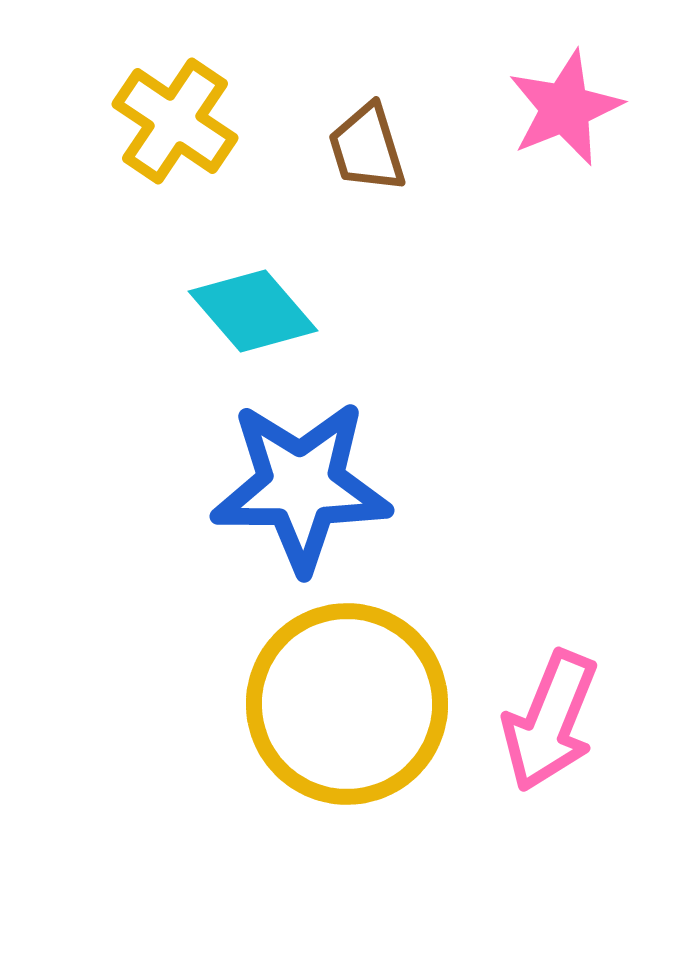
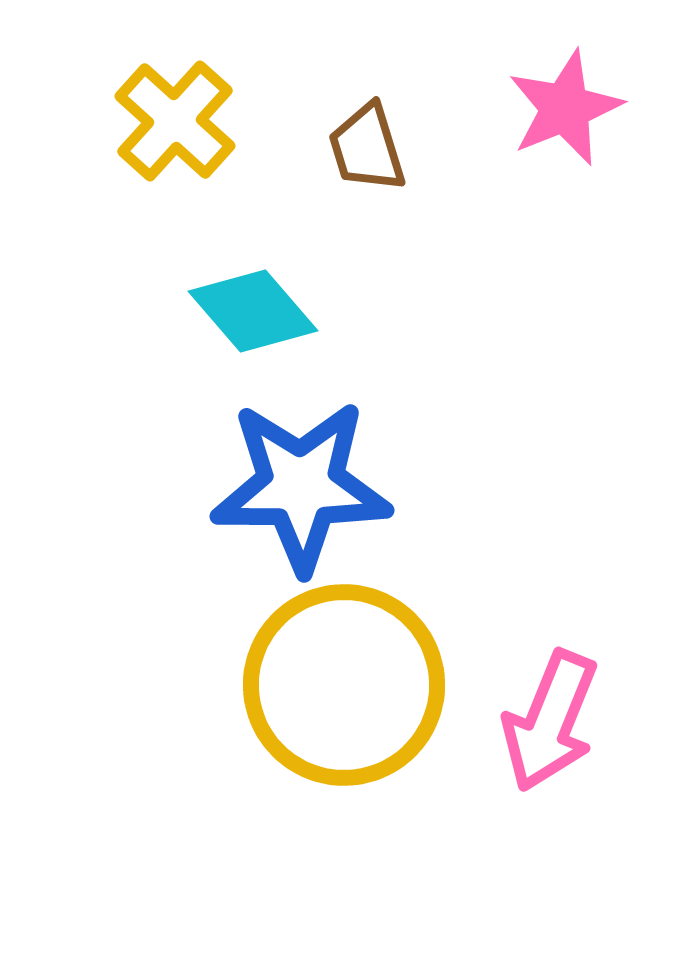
yellow cross: rotated 8 degrees clockwise
yellow circle: moved 3 px left, 19 px up
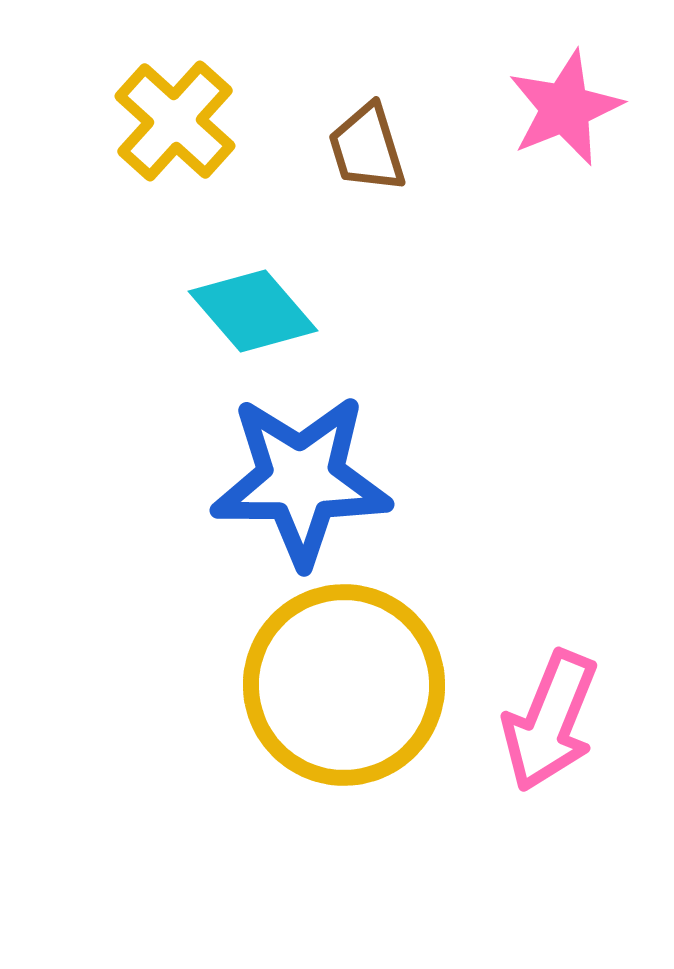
blue star: moved 6 px up
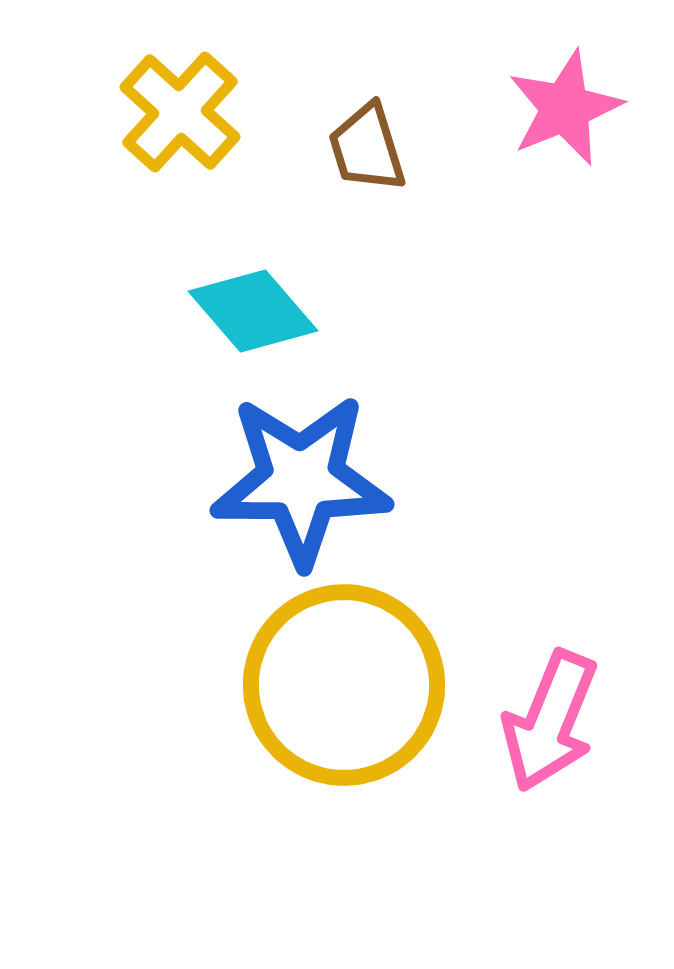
yellow cross: moved 5 px right, 9 px up
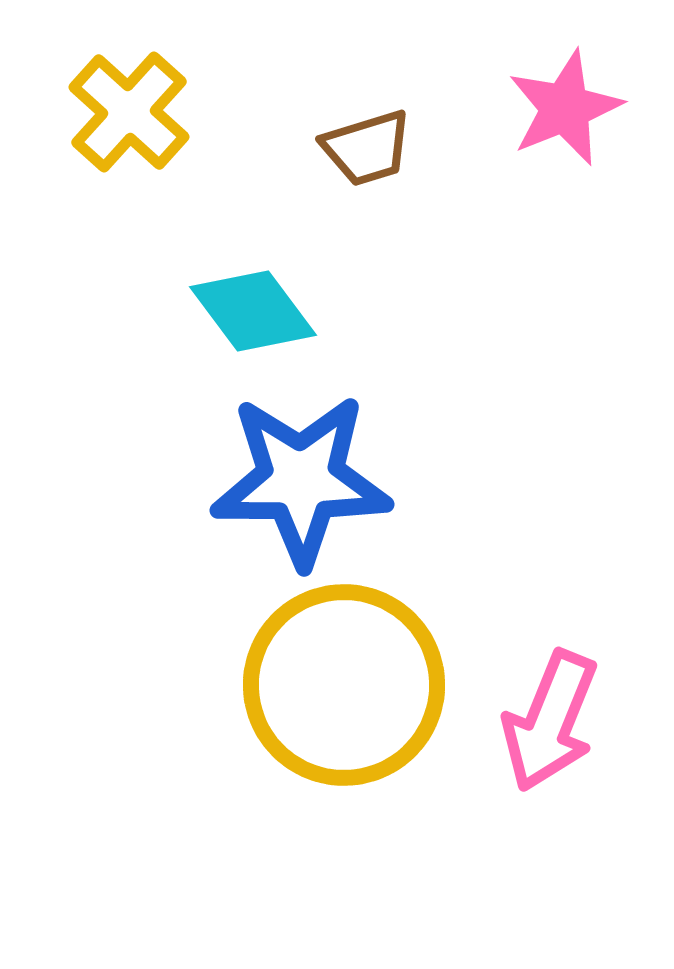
yellow cross: moved 51 px left
brown trapezoid: rotated 90 degrees counterclockwise
cyan diamond: rotated 4 degrees clockwise
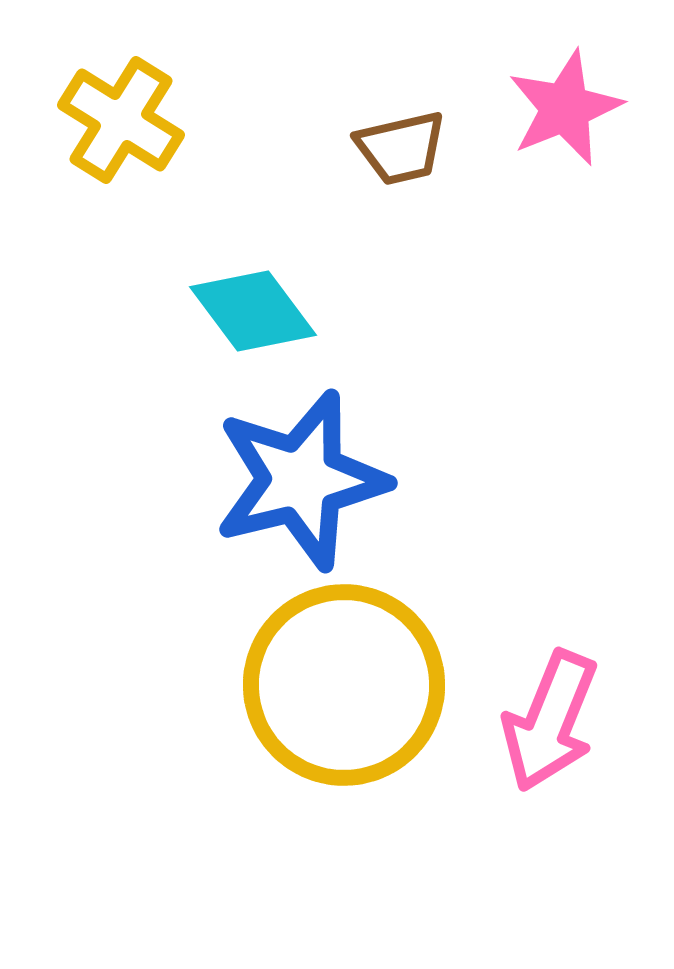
yellow cross: moved 8 px left, 8 px down; rotated 10 degrees counterclockwise
brown trapezoid: moved 34 px right; rotated 4 degrees clockwise
blue star: rotated 14 degrees counterclockwise
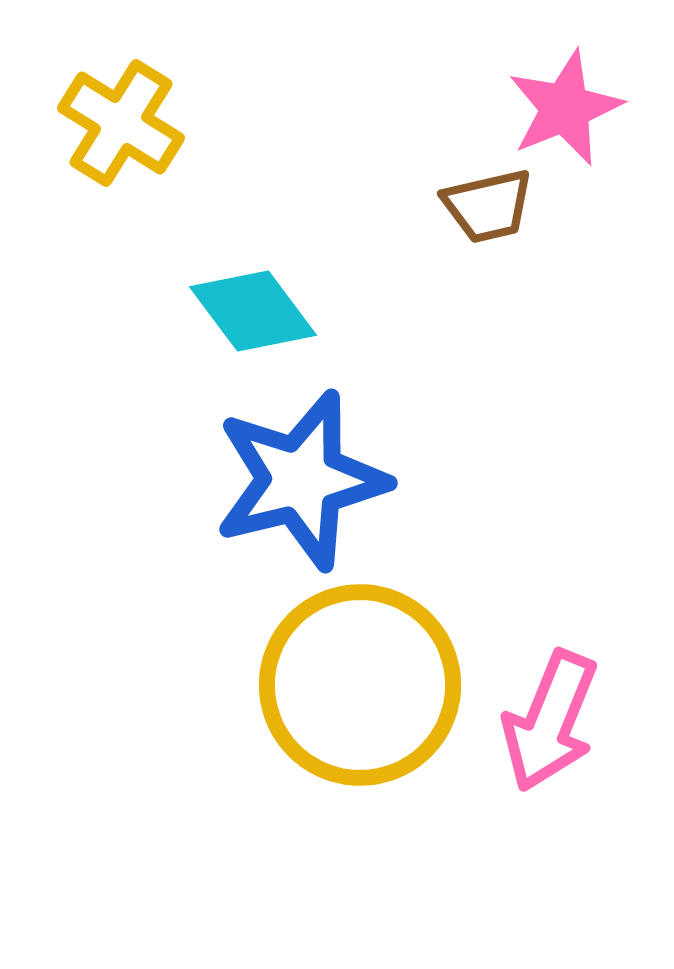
yellow cross: moved 3 px down
brown trapezoid: moved 87 px right, 58 px down
yellow circle: moved 16 px right
